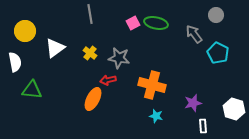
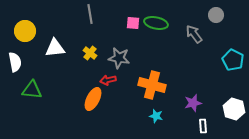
pink square: rotated 32 degrees clockwise
white triangle: rotated 30 degrees clockwise
cyan pentagon: moved 15 px right, 7 px down
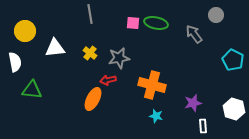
gray star: rotated 20 degrees counterclockwise
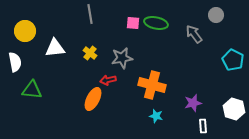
gray star: moved 3 px right
